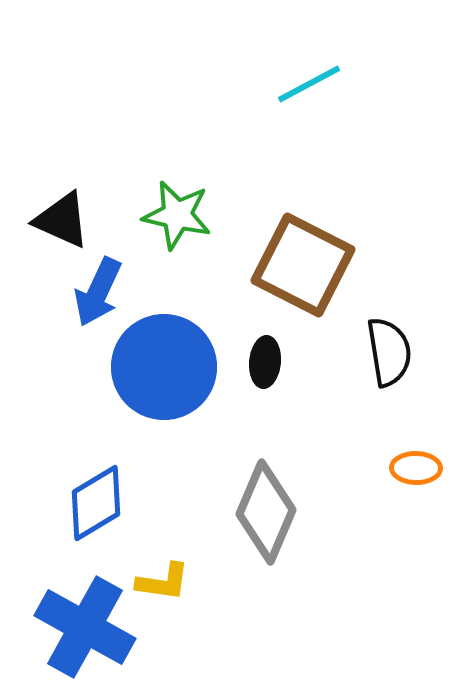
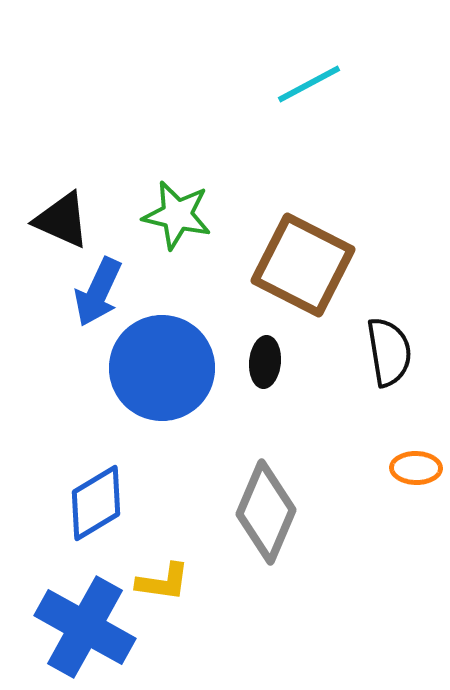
blue circle: moved 2 px left, 1 px down
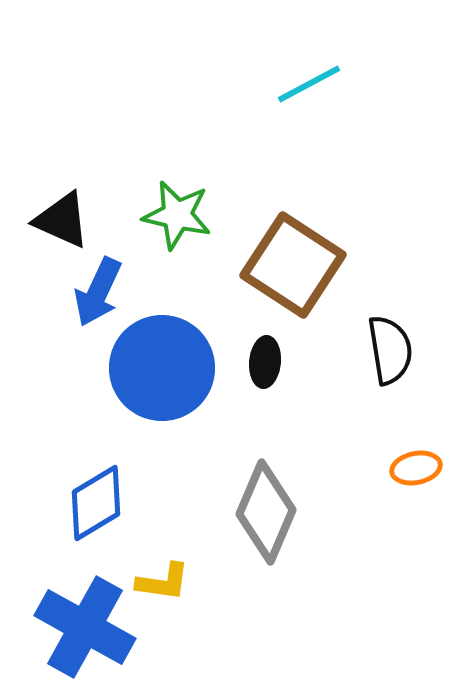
brown square: moved 10 px left; rotated 6 degrees clockwise
black semicircle: moved 1 px right, 2 px up
orange ellipse: rotated 12 degrees counterclockwise
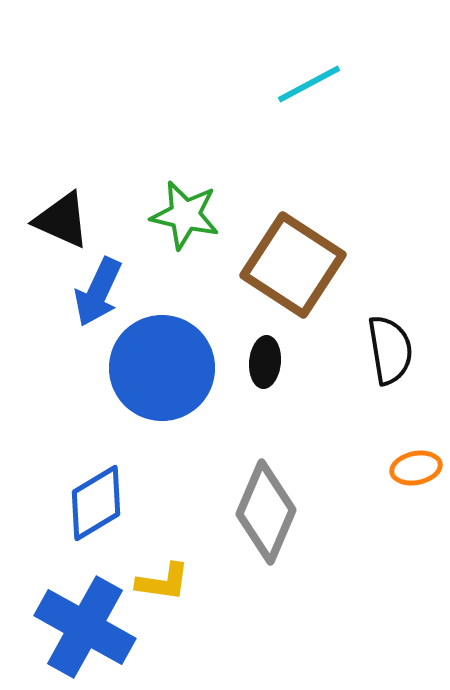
green star: moved 8 px right
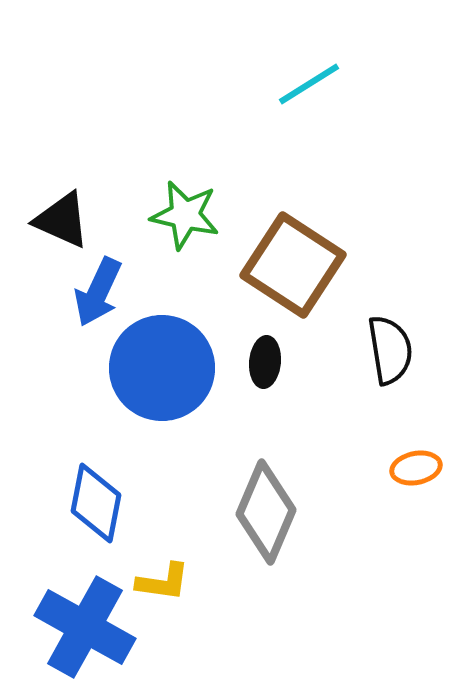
cyan line: rotated 4 degrees counterclockwise
blue diamond: rotated 48 degrees counterclockwise
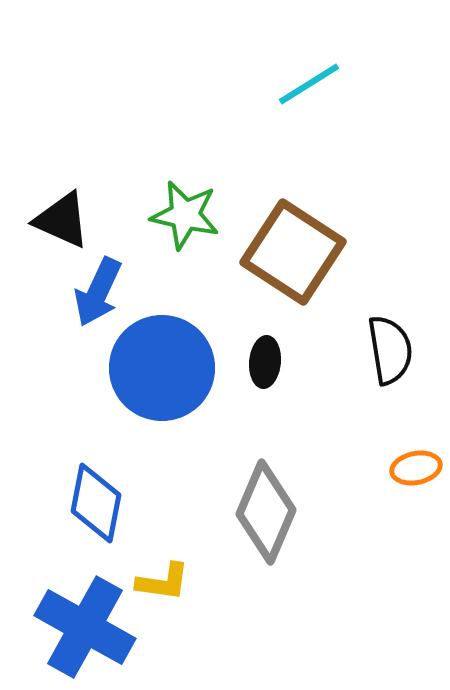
brown square: moved 13 px up
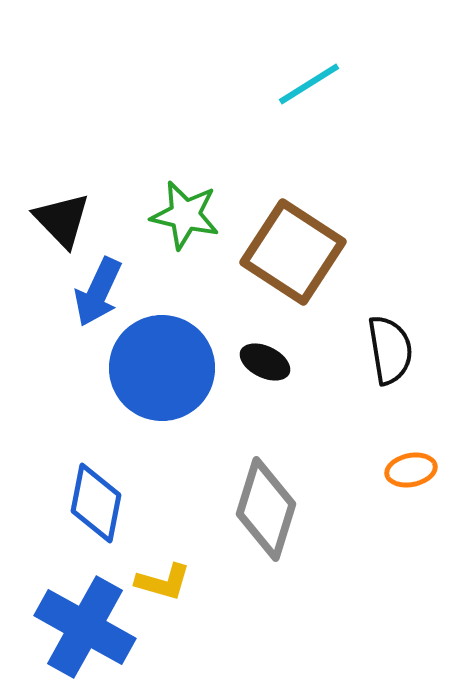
black triangle: rotated 22 degrees clockwise
black ellipse: rotated 69 degrees counterclockwise
orange ellipse: moved 5 px left, 2 px down
gray diamond: moved 3 px up; rotated 6 degrees counterclockwise
yellow L-shape: rotated 8 degrees clockwise
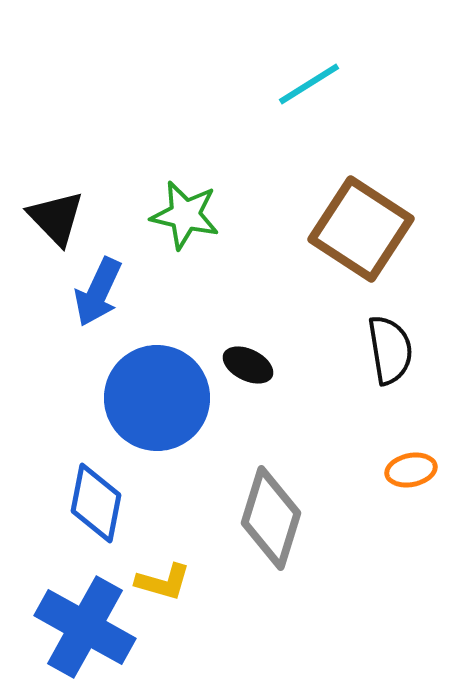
black triangle: moved 6 px left, 2 px up
brown square: moved 68 px right, 23 px up
black ellipse: moved 17 px left, 3 px down
blue circle: moved 5 px left, 30 px down
gray diamond: moved 5 px right, 9 px down
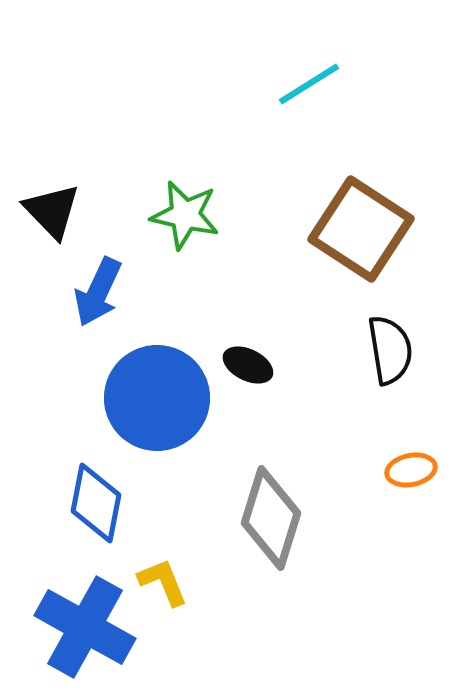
black triangle: moved 4 px left, 7 px up
yellow L-shape: rotated 128 degrees counterclockwise
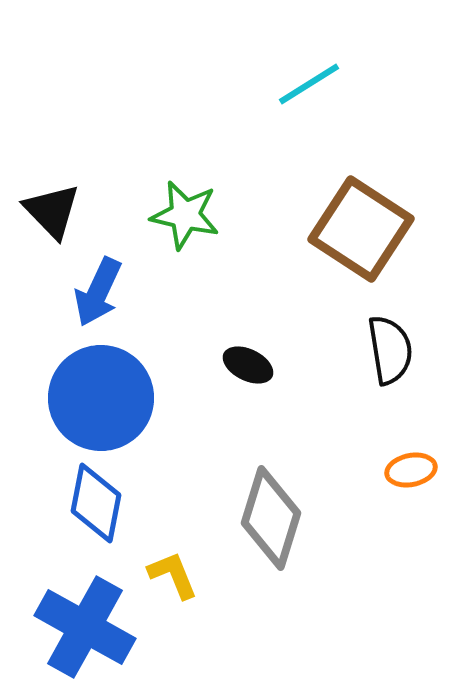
blue circle: moved 56 px left
yellow L-shape: moved 10 px right, 7 px up
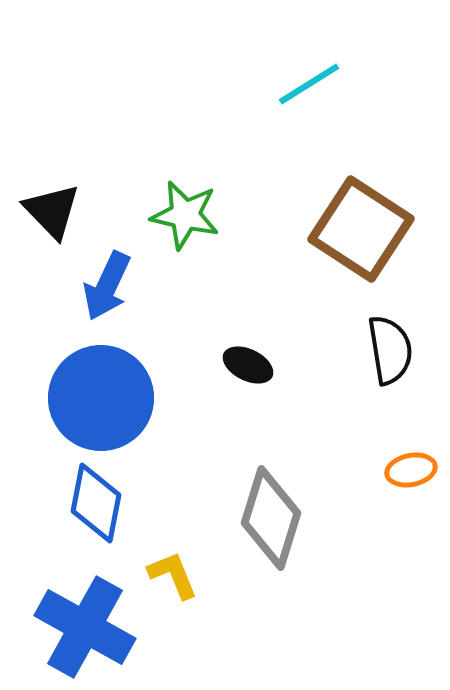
blue arrow: moved 9 px right, 6 px up
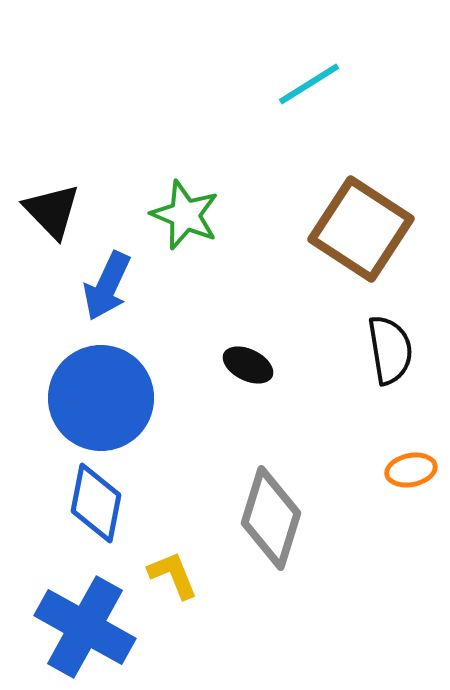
green star: rotated 10 degrees clockwise
